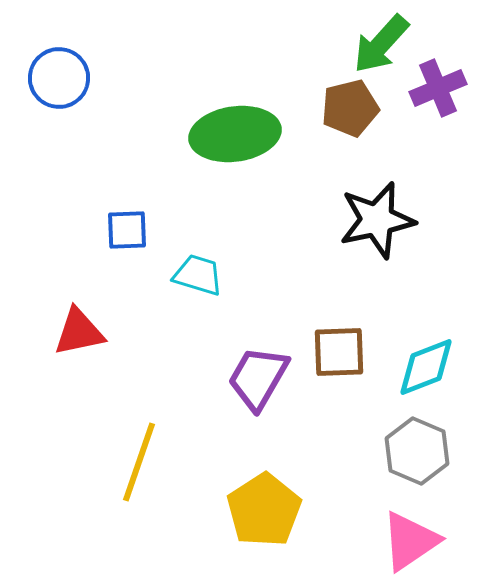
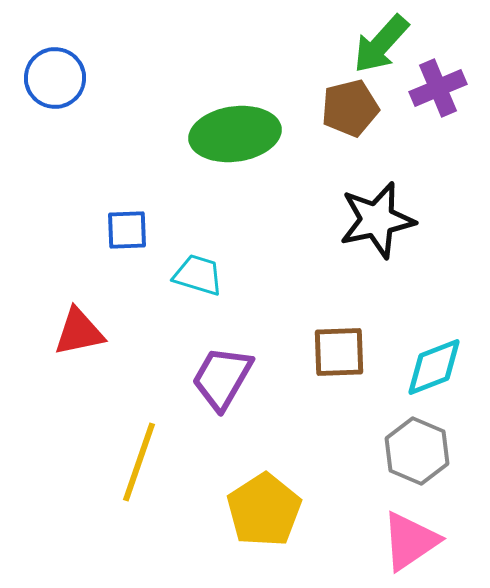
blue circle: moved 4 px left
cyan diamond: moved 8 px right
purple trapezoid: moved 36 px left
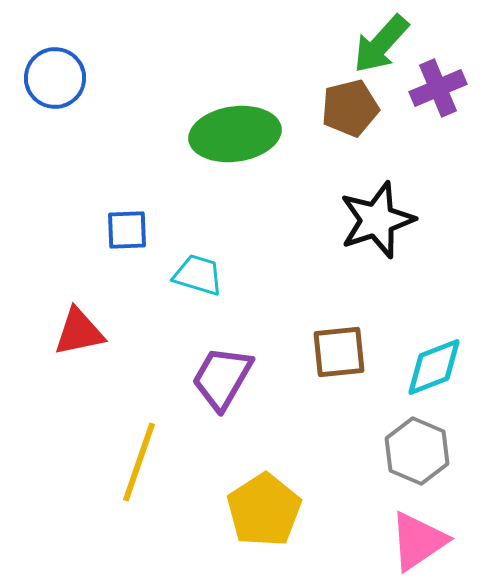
black star: rotated 6 degrees counterclockwise
brown square: rotated 4 degrees counterclockwise
pink triangle: moved 8 px right
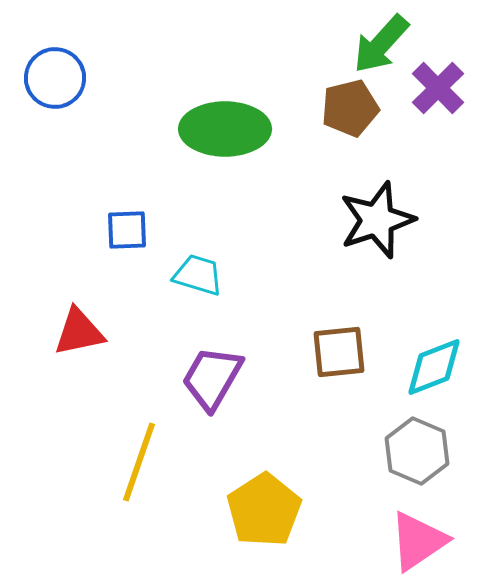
purple cross: rotated 22 degrees counterclockwise
green ellipse: moved 10 px left, 5 px up; rotated 8 degrees clockwise
purple trapezoid: moved 10 px left
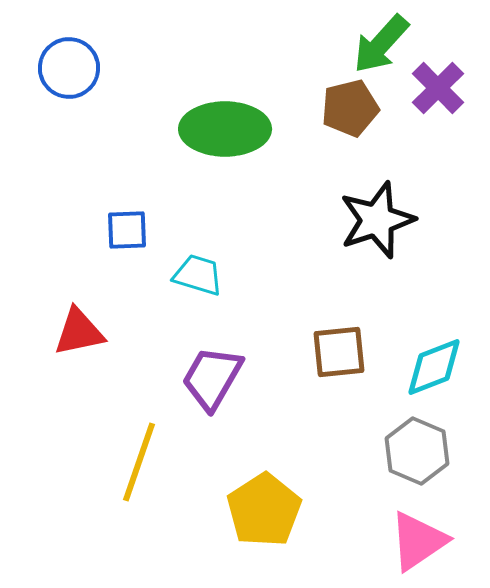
blue circle: moved 14 px right, 10 px up
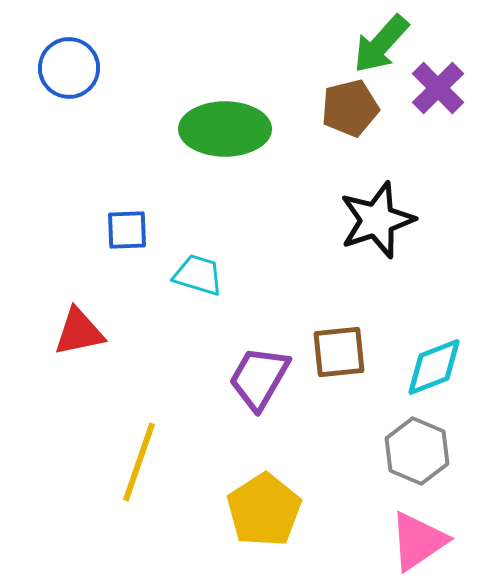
purple trapezoid: moved 47 px right
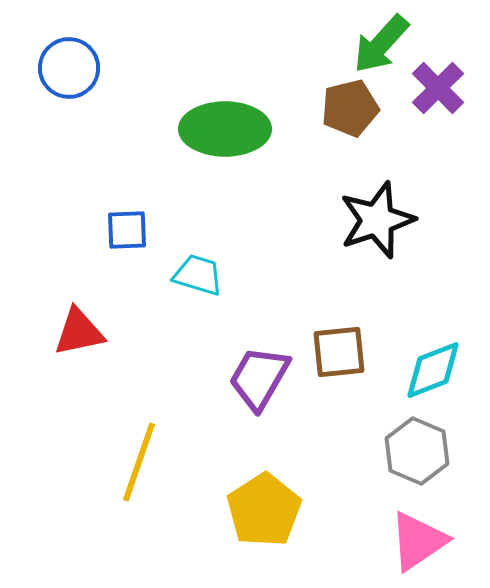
cyan diamond: moved 1 px left, 3 px down
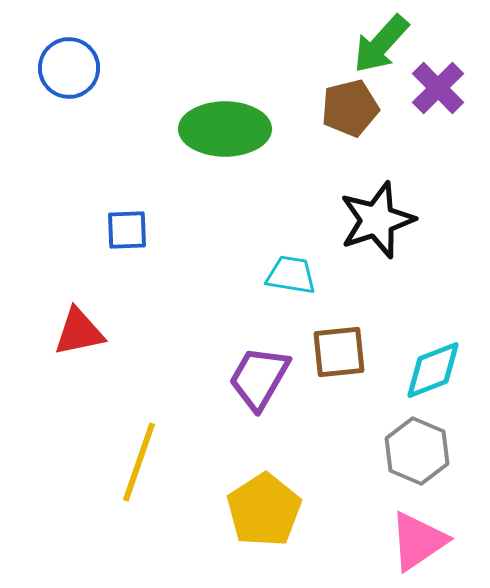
cyan trapezoid: moved 93 px right; rotated 8 degrees counterclockwise
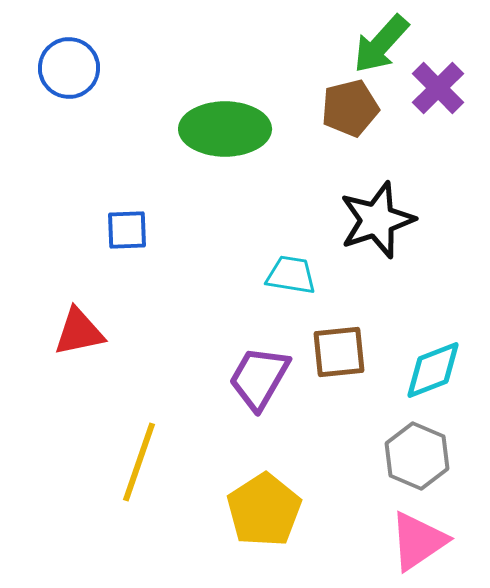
gray hexagon: moved 5 px down
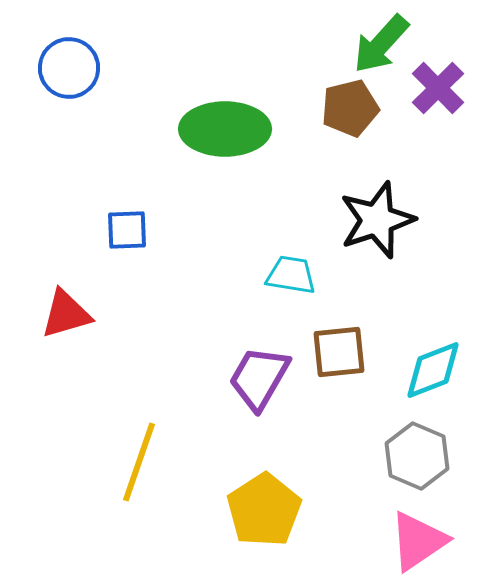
red triangle: moved 13 px left, 18 px up; rotated 4 degrees counterclockwise
